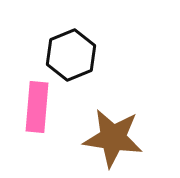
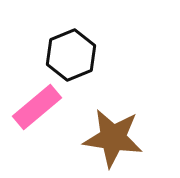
pink rectangle: rotated 45 degrees clockwise
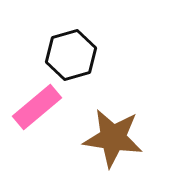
black hexagon: rotated 6 degrees clockwise
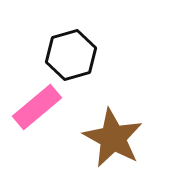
brown star: rotated 20 degrees clockwise
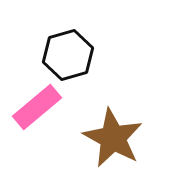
black hexagon: moved 3 px left
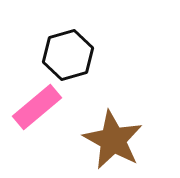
brown star: moved 2 px down
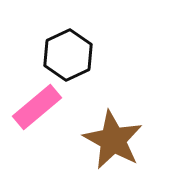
black hexagon: rotated 9 degrees counterclockwise
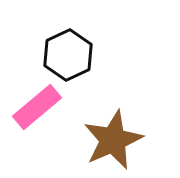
brown star: rotated 20 degrees clockwise
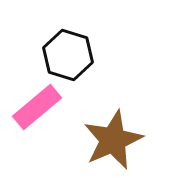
black hexagon: rotated 18 degrees counterclockwise
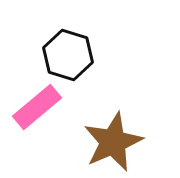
brown star: moved 2 px down
